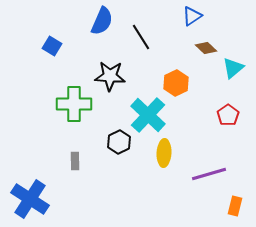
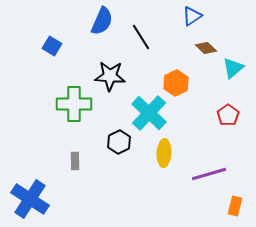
cyan cross: moved 1 px right, 2 px up
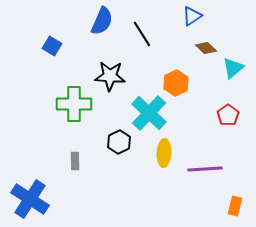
black line: moved 1 px right, 3 px up
purple line: moved 4 px left, 5 px up; rotated 12 degrees clockwise
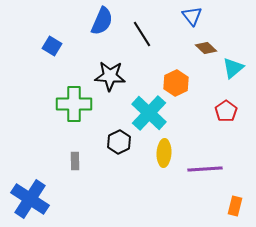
blue triangle: rotated 35 degrees counterclockwise
red pentagon: moved 2 px left, 4 px up
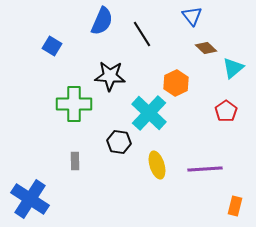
black hexagon: rotated 25 degrees counterclockwise
yellow ellipse: moved 7 px left, 12 px down; rotated 20 degrees counterclockwise
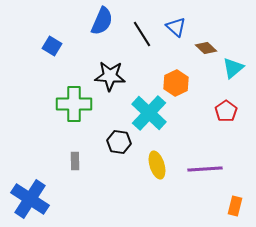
blue triangle: moved 16 px left, 11 px down; rotated 10 degrees counterclockwise
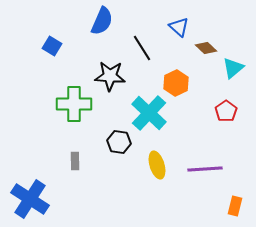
blue triangle: moved 3 px right
black line: moved 14 px down
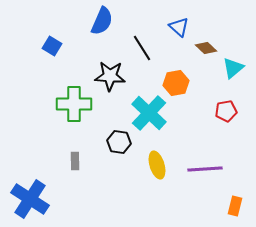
orange hexagon: rotated 15 degrees clockwise
red pentagon: rotated 25 degrees clockwise
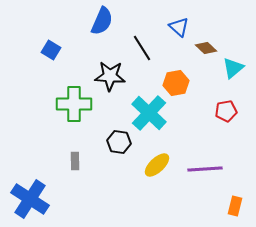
blue square: moved 1 px left, 4 px down
yellow ellipse: rotated 64 degrees clockwise
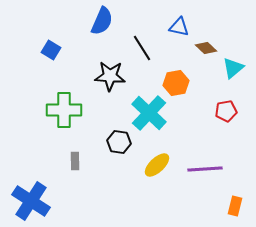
blue triangle: rotated 30 degrees counterclockwise
green cross: moved 10 px left, 6 px down
blue cross: moved 1 px right, 2 px down
